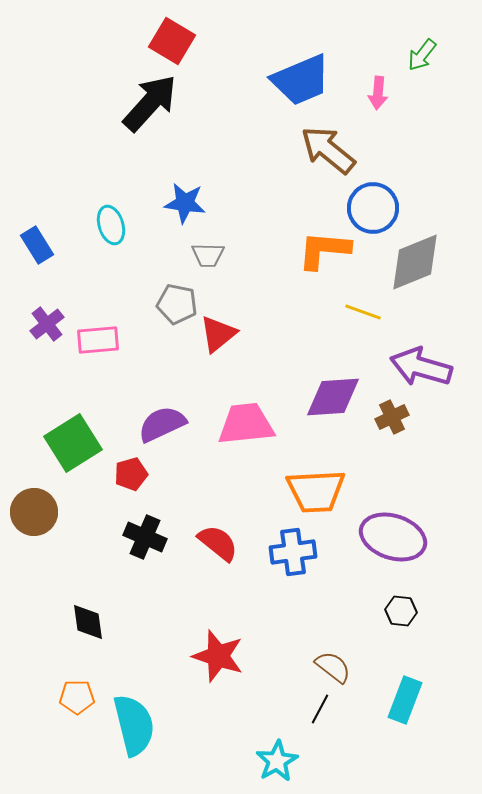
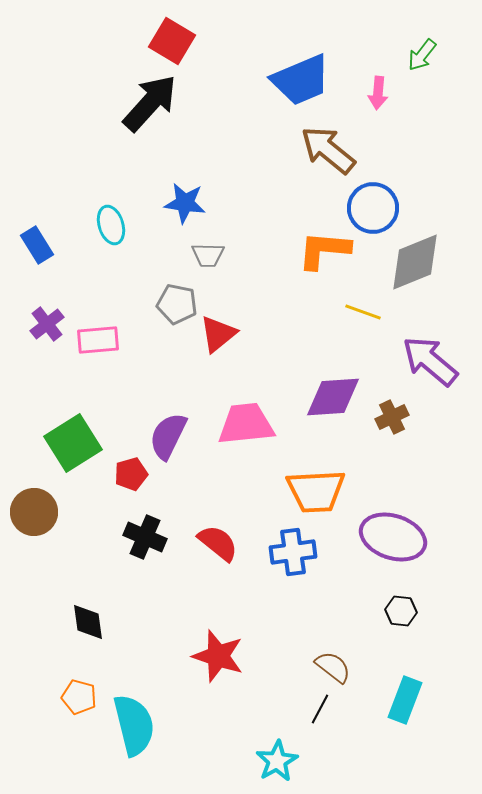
purple arrow: moved 9 px right, 6 px up; rotated 24 degrees clockwise
purple semicircle: moved 6 px right, 12 px down; rotated 39 degrees counterclockwise
orange pentagon: moved 2 px right; rotated 16 degrees clockwise
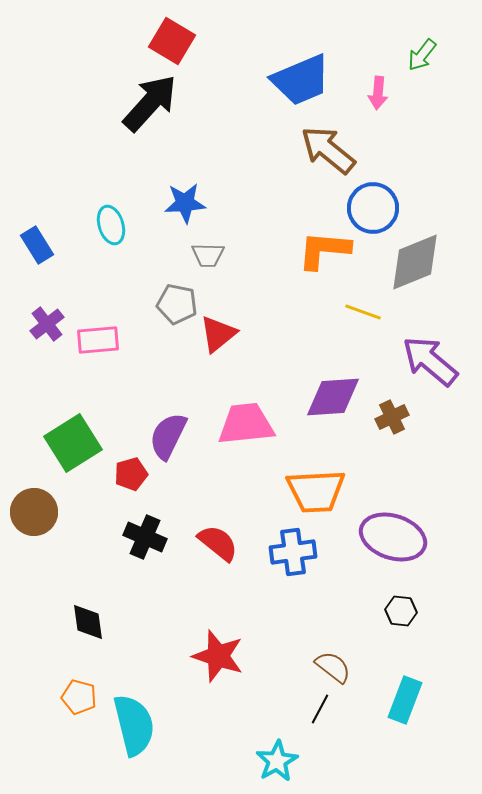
blue star: rotated 12 degrees counterclockwise
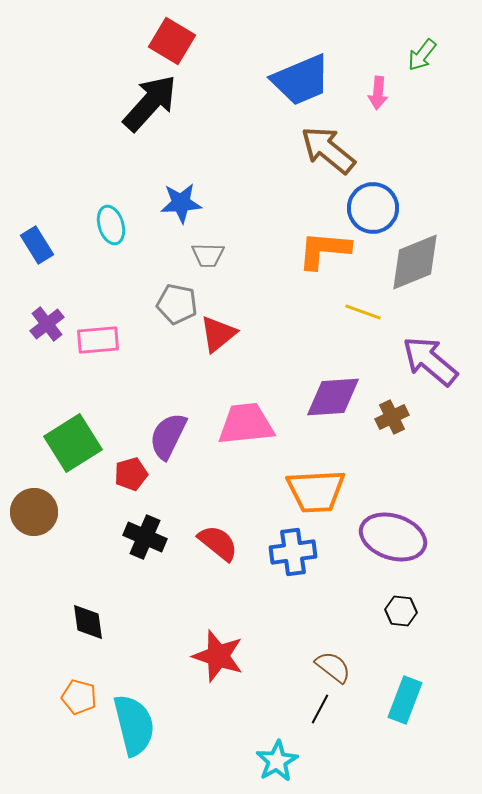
blue star: moved 4 px left
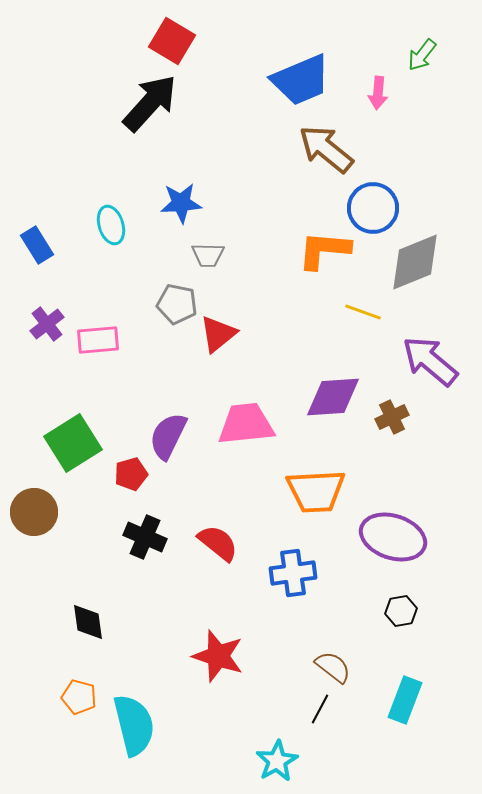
brown arrow: moved 2 px left, 1 px up
blue cross: moved 21 px down
black hexagon: rotated 16 degrees counterclockwise
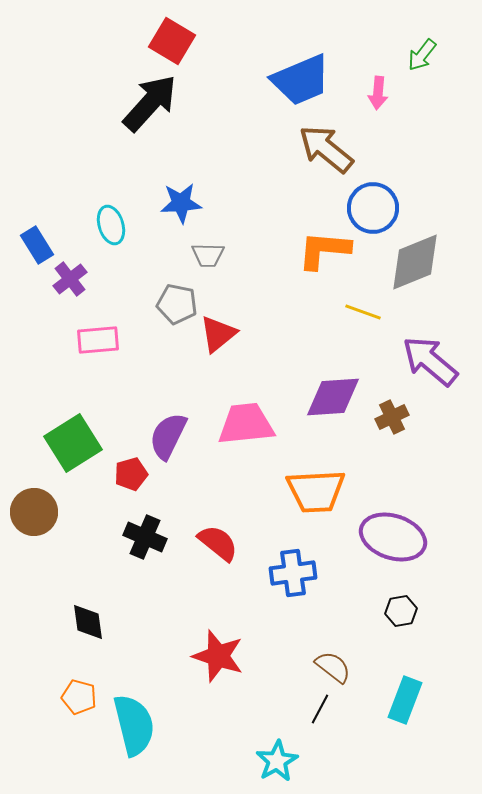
purple cross: moved 23 px right, 45 px up
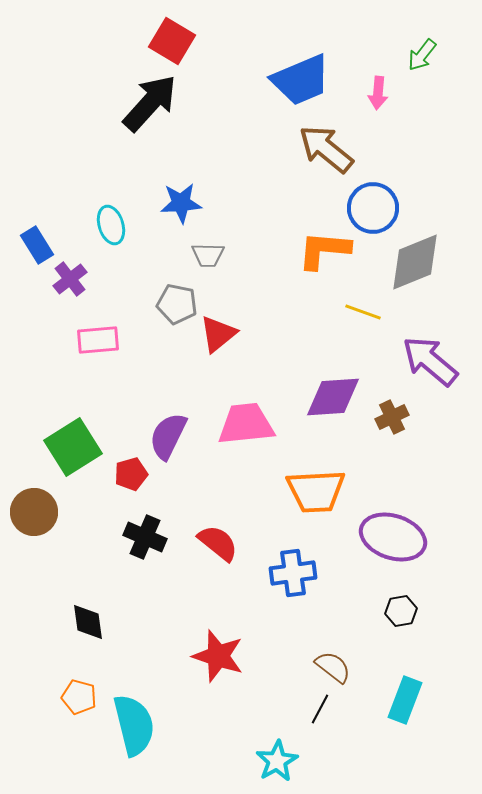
green square: moved 4 px down
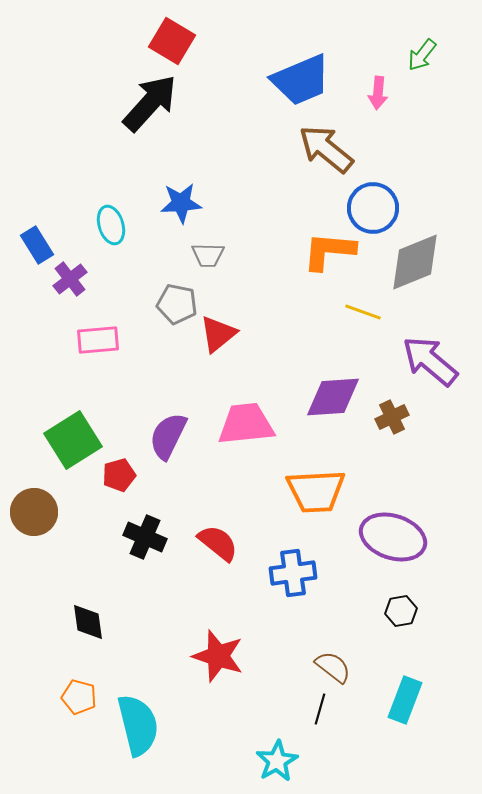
orange L-shape: moved 5 px right, 1 px down
green square: moved 7 px up
red pentagon: moved 12 px left, 1 px down
black line: rotated 12 degrees counterclockwise
cyan semicircle: moved 4 px right
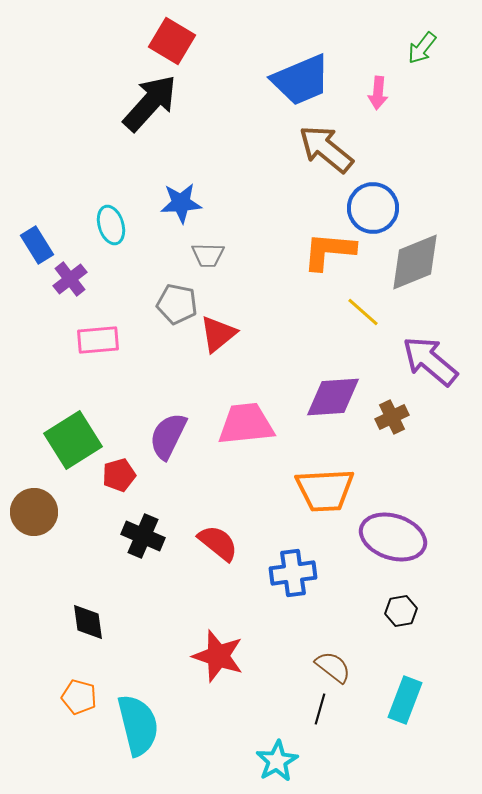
green arrow: moved 7 px up
yellow line: rotated 21 degrees clockwise
orange trapezoid: moved 9 px right, 1 px up
black cross: moved 2 px left, 1 px up
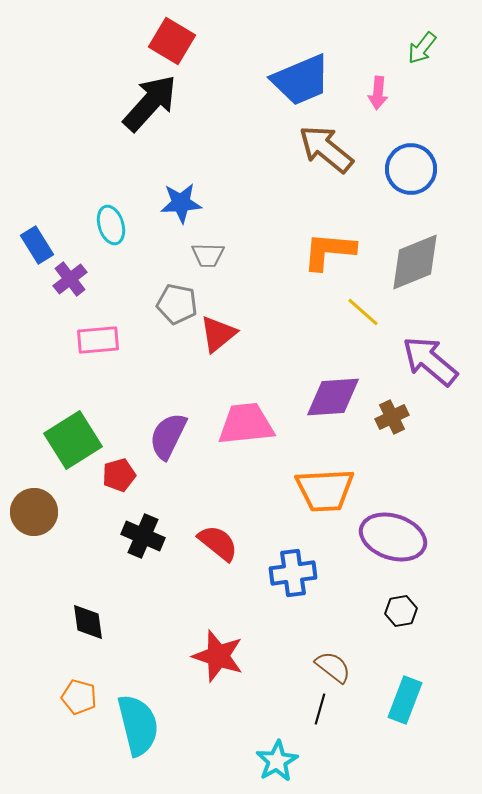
blue circle: moved 38 px right, 39 px up
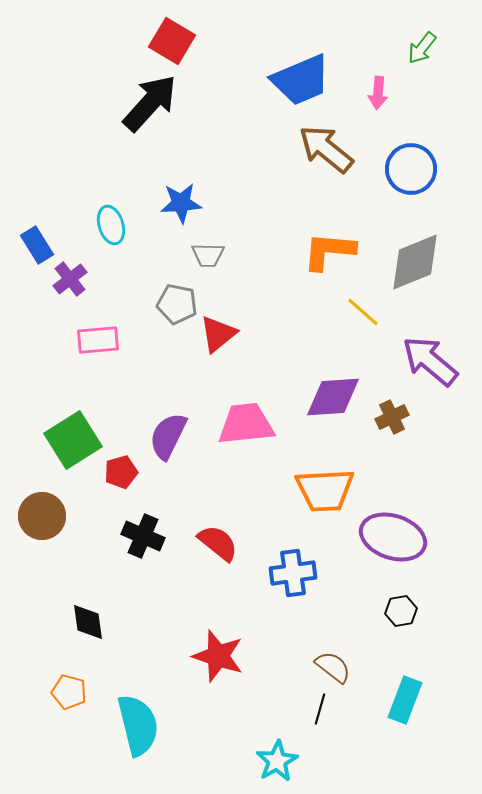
red pentagon: moved 2 px right, 3 px up
brown circle: moved 8 px right, 4 px down
orange pentagon: moved 10 px left, 5 px up
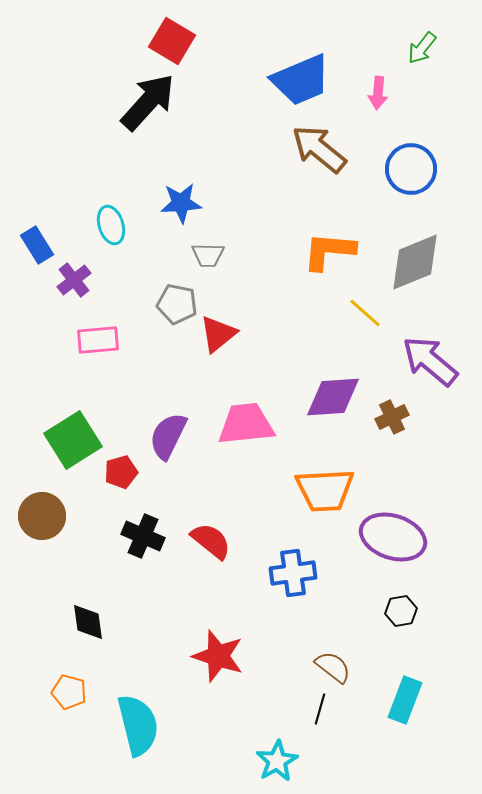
black arrow: moved 2 px left, 1 px up
brown arrow: moved 7 px left
purple cross: moved 4 px right, 1 px down
yellow line: moved 2 px right, 1 px down
red semicircle: moved 7 px left, 2 px up
